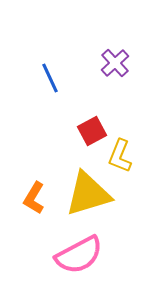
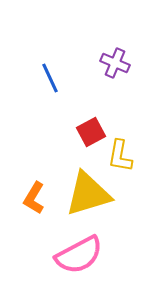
purple cross: rotated 24 degrees counterclockwise
red square: moved 1 px left, 1 px down
yellow L-shape: rotated 12 degrees counterclockwise
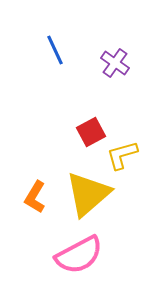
purple cross: rotated 12 degrees clockwise
blue line: moved 5 px right, 28 px up
yellow L-shape: moved 2 px right, 1 px up; rotated 64 degrees clockwise
yellow triangle: rotated 24 degrees counterclockwise
orange L-shape: moved 1 px right, 1 px up
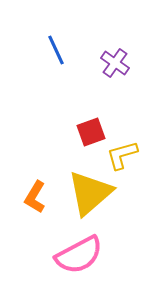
blue line: moved 1 px right
red square: rotated 8 degrees clockwise
yellow triangle: moved 2 px right, 1 px up
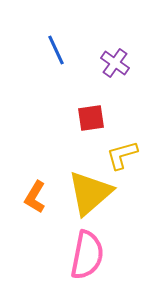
red square: moved 14 px up; rotated 12 degrees clockwise
pink semicircle: moved 8 px right; rotated 51 degrees counterclockwise
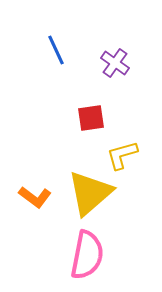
orange L-shape: rotated 84 degrees counterclockwise
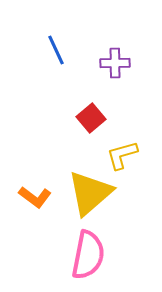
purple cross: rotated 36 degrees counterclockwise
red square: rotated 32 degrees counterclockwise
pink semicircle: moved 1 px right
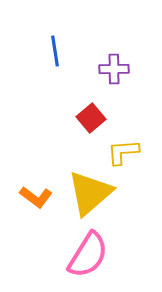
blue line: moved 1 px left, 1 px down; rotated 16 degrees clockwise
purple cross: moved 1 px left, 6 px down
yellow L-shape: moved 1 px right, 3 px up; rotated 12 degrees clockwise
orange L-shape: moved 1 px right
pink semicircle: rotated 21 degrees clockwise
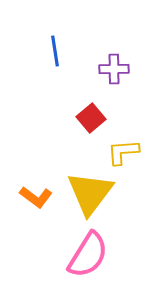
yellow triangle: rotated 12 degrees counterclockwise
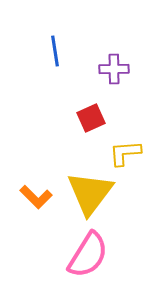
red square: rotated 16 degrees clockwise
yellow L-shape: moved 2 px right, 1 px down
orange L-shape: rotated 8 degrees clockwise
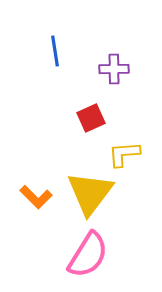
yellow L-shape: moved 1 px left, 1 px down
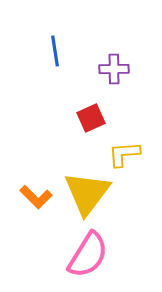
yellow triangle: moved 3 px left
